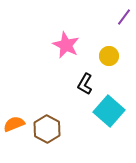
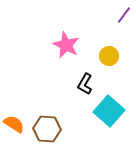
purple line: moved 2 px up
orange semicircle: rotated 55 degrees clockwise
brown hexagon: rotated 24 degrees counterclockwise
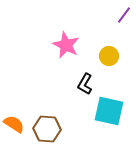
cyan square: rotated 28 degrees counterclockwise
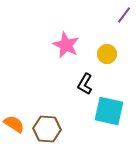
yellow circle: moved 2 px left, 2 px up
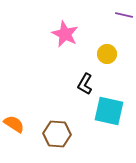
purple line: rotated 66 degrees clockwise
pink star: moved 1 px left, 11 px up
brown hexagon: moved 10 px right, 5 px down
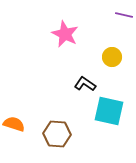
yellow circle: moved 5 px right, 3 px down
black L-shape: rotated 95 degrees clockwise
orange semicircle: rotated 15 degrees counterclockwise
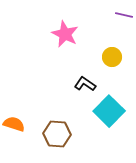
cyan square: rotated 32 degrees clockwise
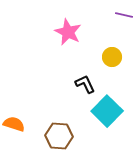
pink star: moved 3 px right, 2 px up
black L-shape: rotated 30 degrees clockwise
cyan square: moved 2 px left
brown hexagon: moved 2 px right, 2 px down
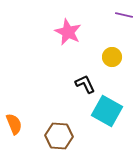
cyan square: rotated 16 degrees counterclockwise
orange semicircle: rotated 50 degrees clockwise
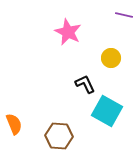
yellow circle: moved 1 px left, 1 px down
